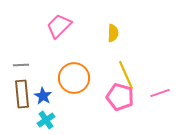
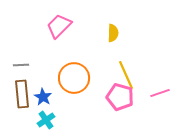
blue star: moved 1 px down
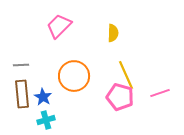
orange circle: moved 2 px up
cyan cross: rotated 18 degrees clockwise
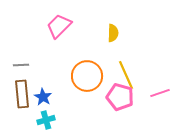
orange circle: moved 13 px right
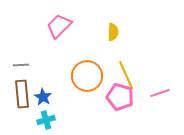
yellow semicircle: moved 1 px up
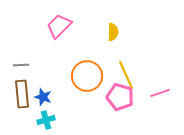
blue star: rotated 12 degrees counterclockwise
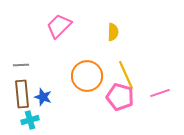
cyan cross: moved 16 px left
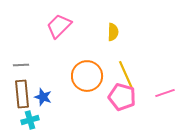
pink line: moved 5 px right
pink pentagon: moved 2 px right
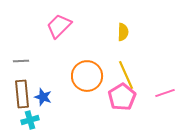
yellow semicircle: moved 10 px right
gray line: moved 4 px up
pink pentagon: rotated 24 degrees clockwise
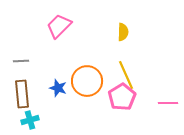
orange circle: moved 5 px down
pink line: moved 3 px right, 10 px down; rotated 18 degrees clockwise
blue star: moved 15 px right, 9 px up
